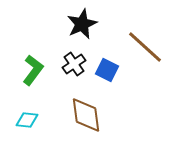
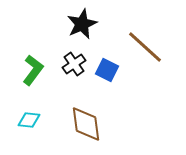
brown diamond: moved 9 px down
cyan diamond: moved 2 px right
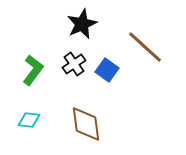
blue square: rotated 10 degrees clockwise
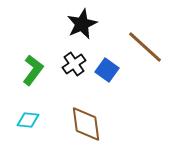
cyan diamond: moved 1 px left
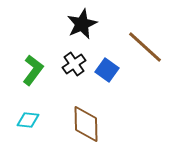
brown diamond: rotated 6 degrees clockwise
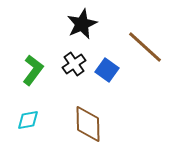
cyan diamond: rotated 15 degrees counterclockwise
brown diamond: moved 2 px right
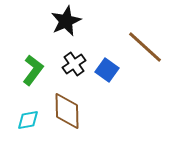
black star: moved 16 px left, 3 px up
brown diamond: moved 21 px left, 13 px up
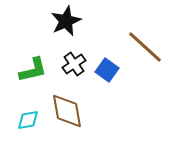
green L-shape: rotated 40 degrees clockwise
brown diamond: rotated 9 degrees counterclockwise
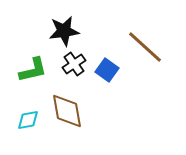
black star: moved 2 px left, 10 px down; rotated 16 degrees clockwise
